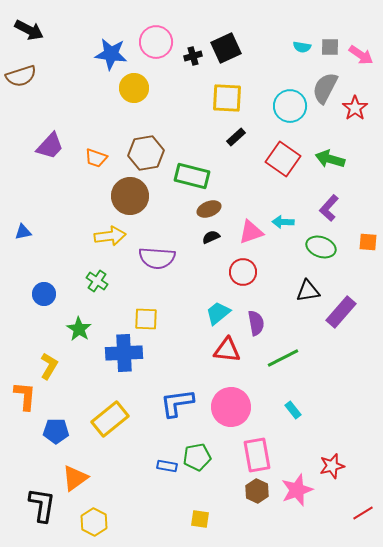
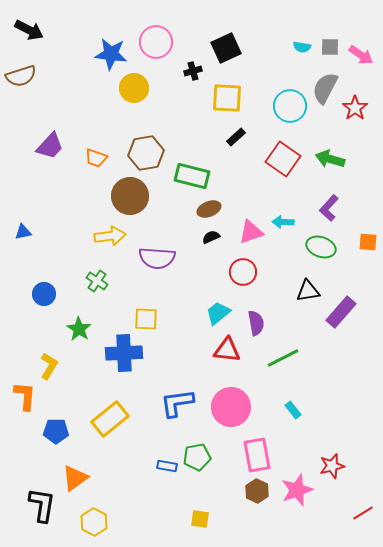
black cross at (193, 56): moved 15 px down
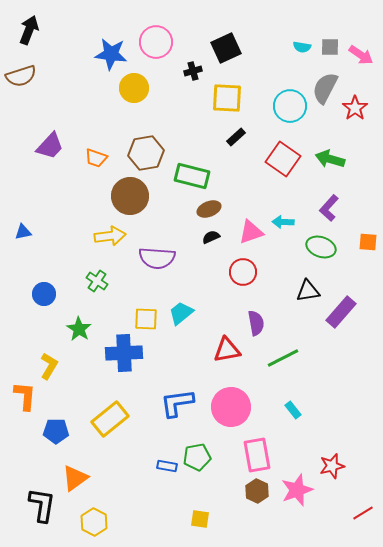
black arrow at (29, 30): rotated 96 degrees counterclockwise
cyan trapezoid at (218, 313): moved 37 px left
red triangle at (227, 350): rotated 16 degrees counterclockwise
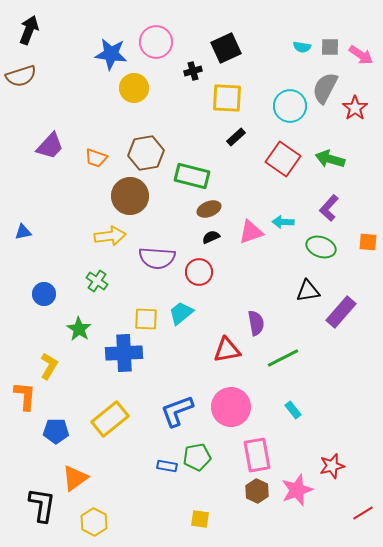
red circle at (243, 272): moved 44 px left
blue L-shape at (177, 403): moved 8 px down; rotated 12 degrees counterclockwise
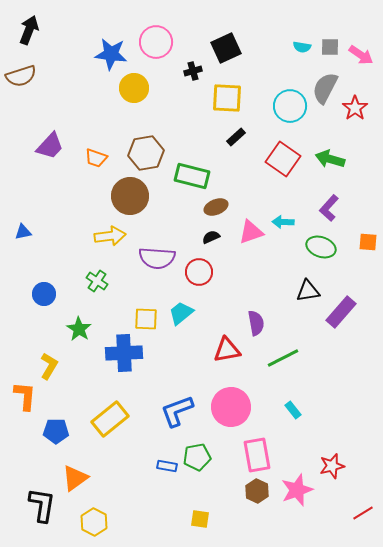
brown ellipse at (209, 209): moved 7 px right, 2 px up
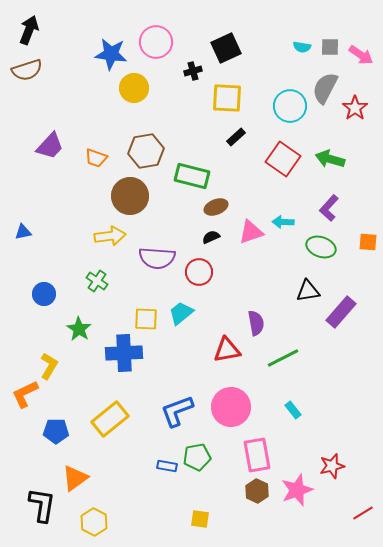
brown semicircle at (21, 76): moved 6 px right, 6 px up
brown hexagon at (146, 153): moved 2 px up
orange L-shape at (25, 396): moved 2 px up; rotated 120 degrees counterclockwise
